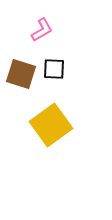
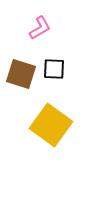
pink L-shape: moved 2 px left, 2 px up
yellow square: rotated 18 degrees counterclockwise
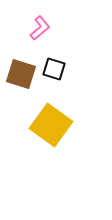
pink L-shape: rotated 10 degrees counterclockwise
black square: rotated 15 degrees clockwise
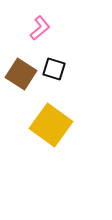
brown square: rotated 16 degrees clockwise
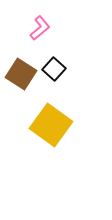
black square: rotated 25 degrees clockwise
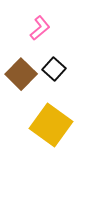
brown square: rotated 12 degrees clockwise
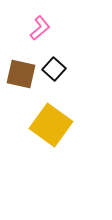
brown square: rotated 32 degrees counterclockwise
